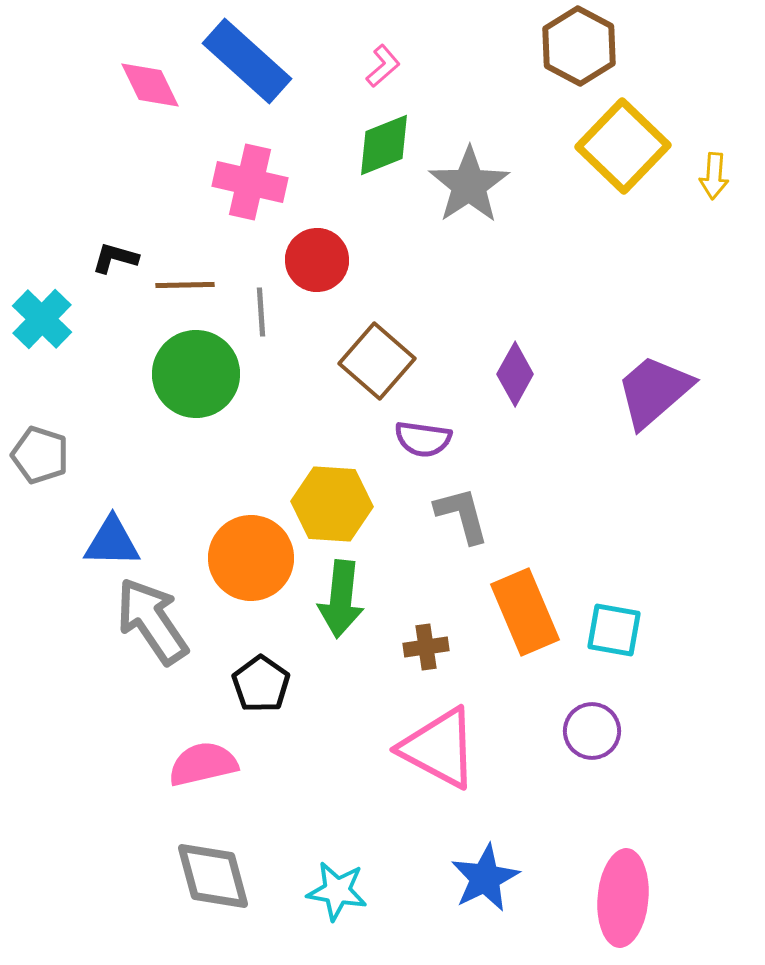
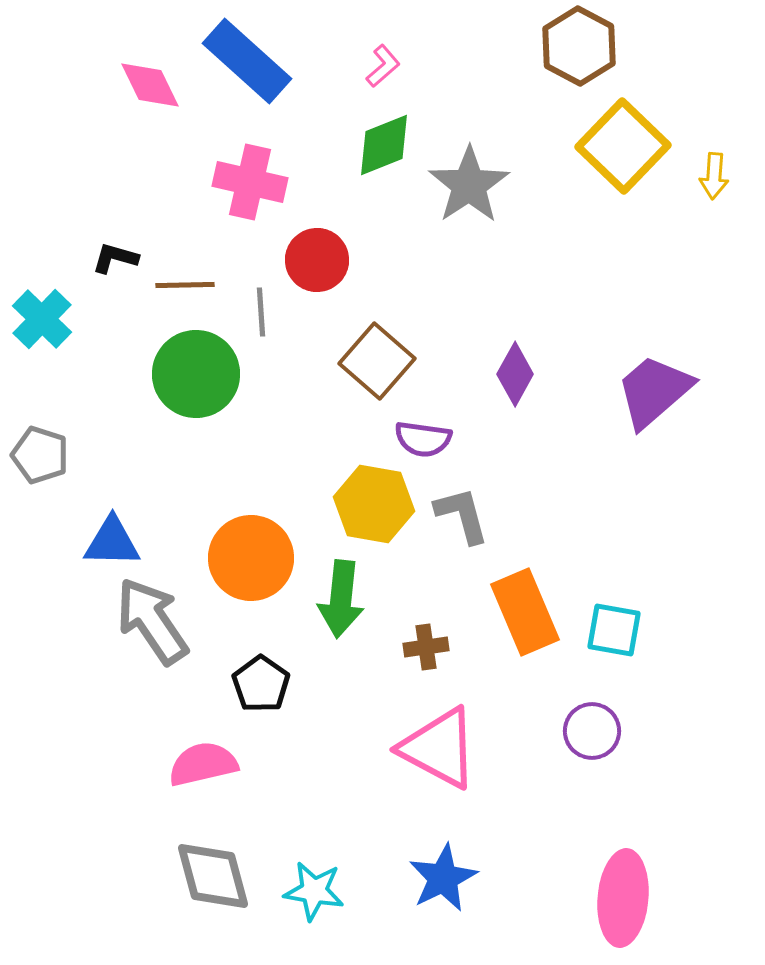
yellow hexagon: moved 42 px right; rotated 6 degrees clockwise
blue star: moved 42 px left
cyan star: moved 23 px left
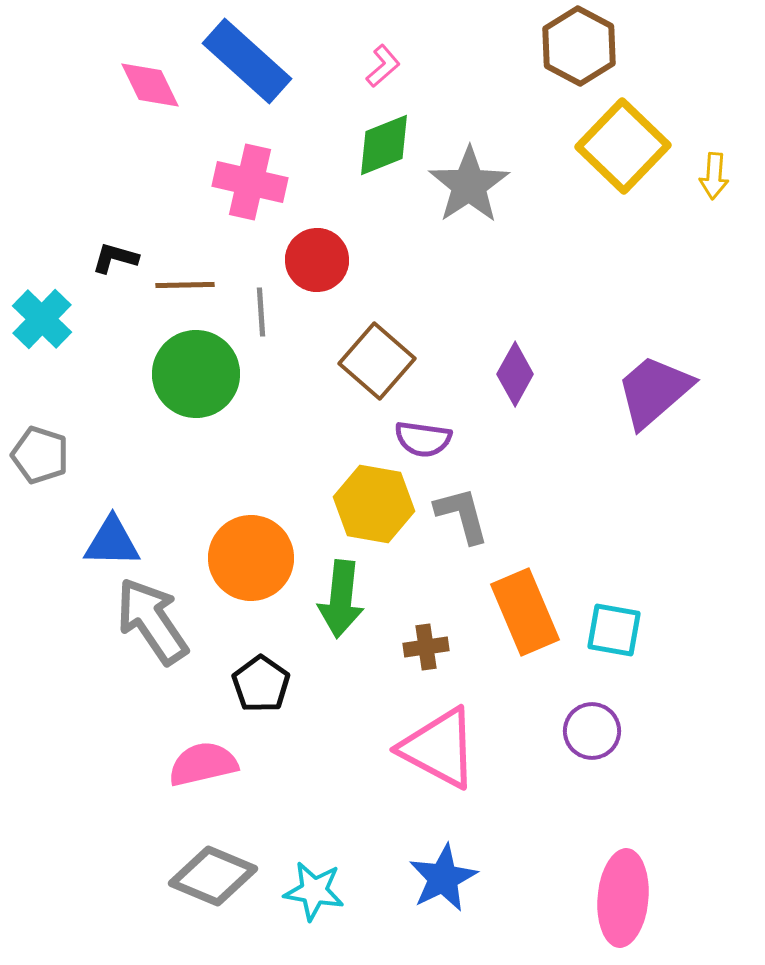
gray diamond: rotated 52 degrees counterclockwise
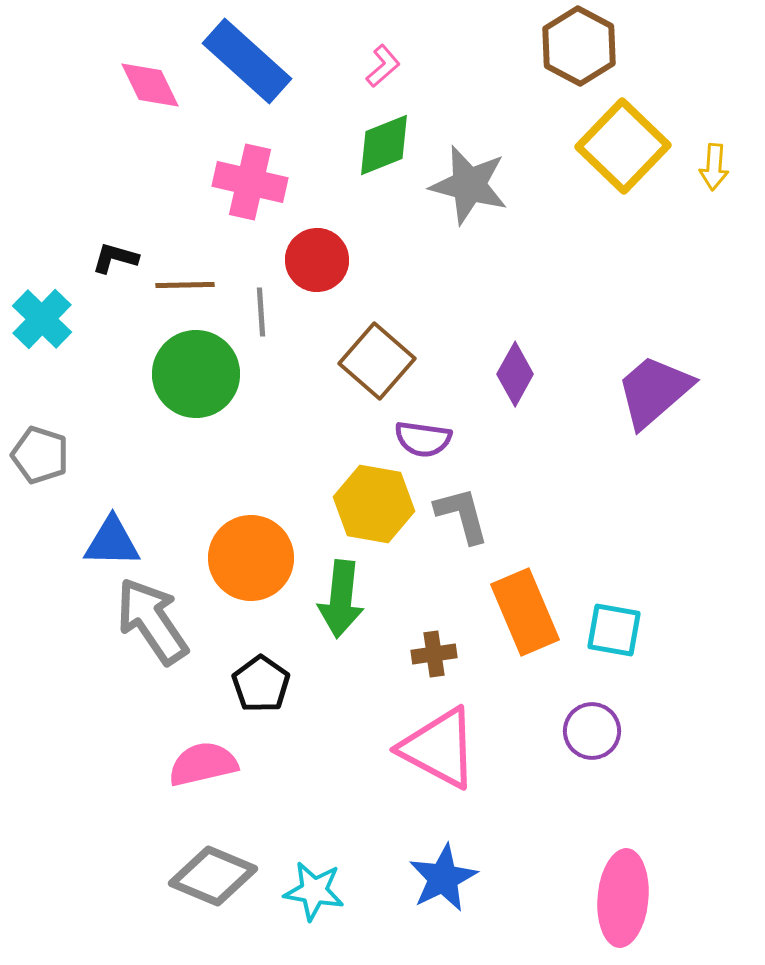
yellow arrow: moved 9 px up
gray star: rotated 24 degrees counterclockwise
brown cross: moved 8 px right, 7 px down
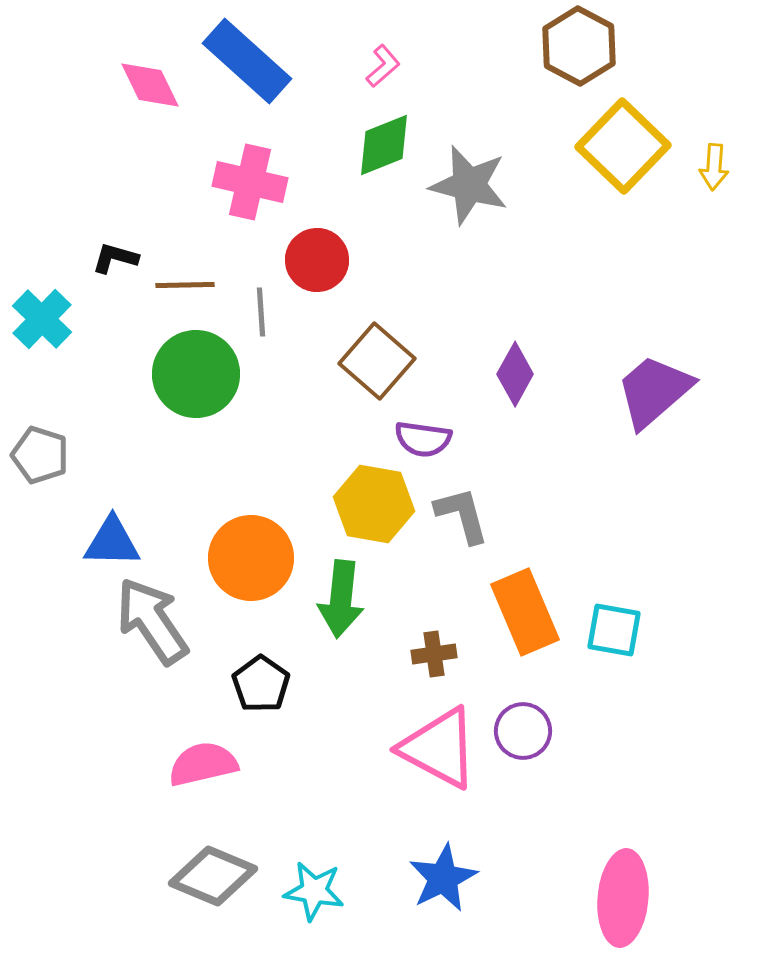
purple circle: moved 69 px left
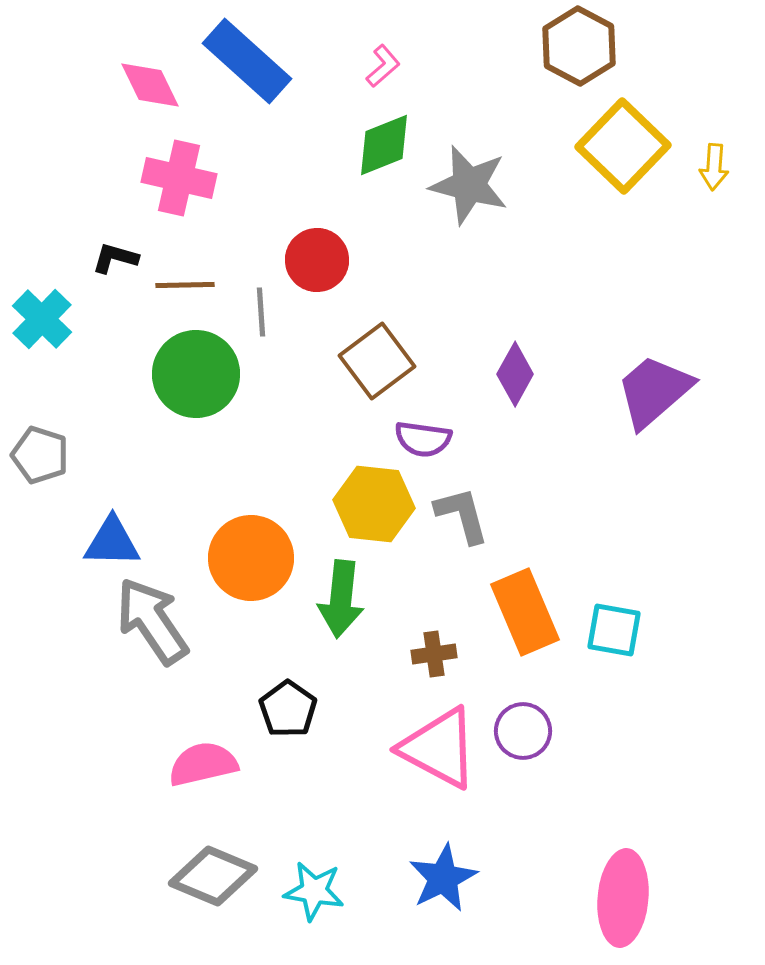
pink cross: moved 71 px left, 4 px up
brown square: rotated 12 degrees clockwise
yellow hexagon: rotated 4 degrees counterclockwise
black pentagon: moved 27 px right, 25 px down
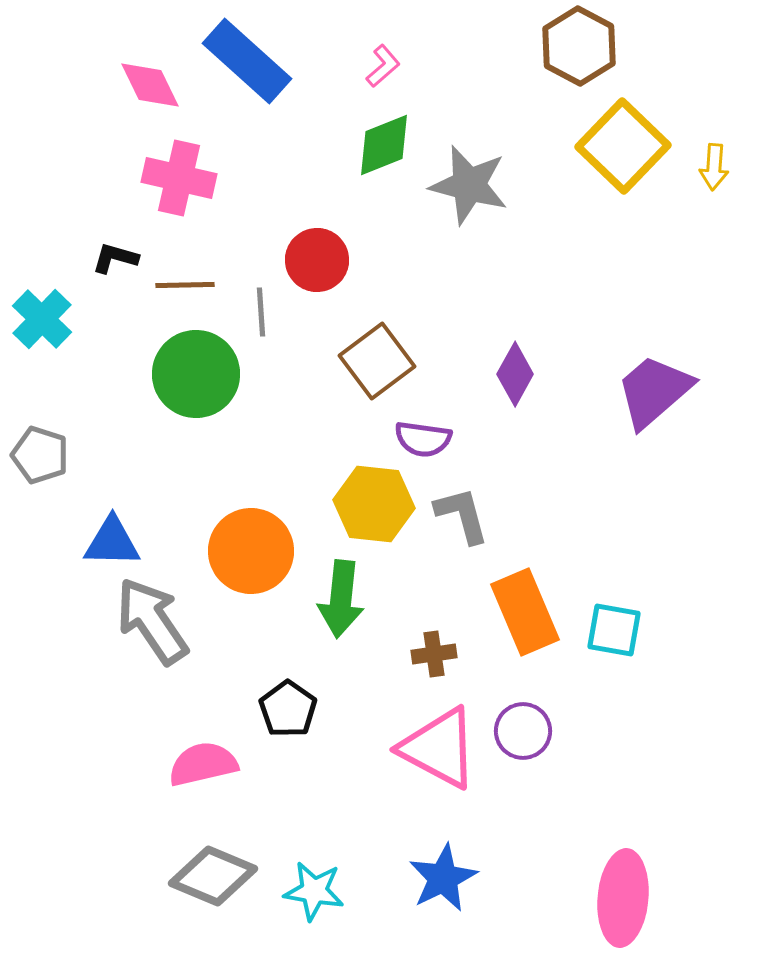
orange circle: moved 7 px up
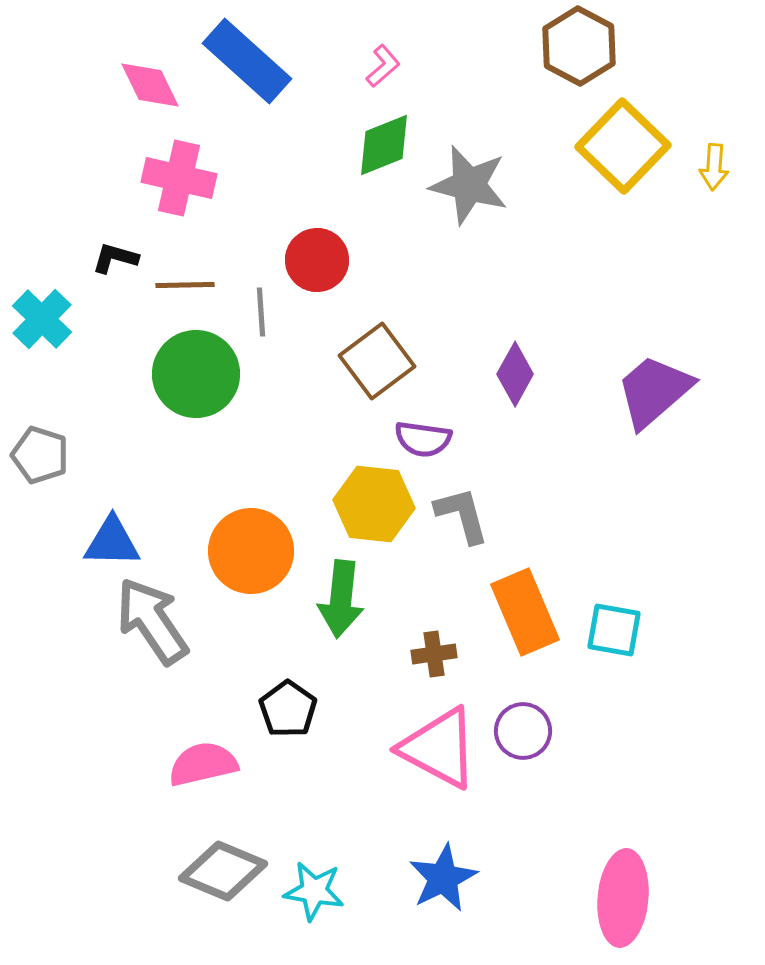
gray diamond: moved 10 px right, 5 px up
